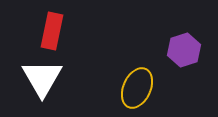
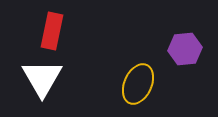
purple hexagon: moved 1 px right, 1 px up; rotated 12 degrees clockwise
yellow ellipse: moved 1 px right, 4 px up
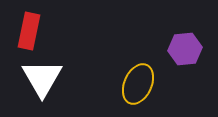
red rectangle: moved 23 px left
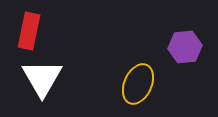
purple hexagon: moved 2 px up
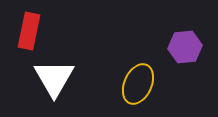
white triangle: moved 12 px right
